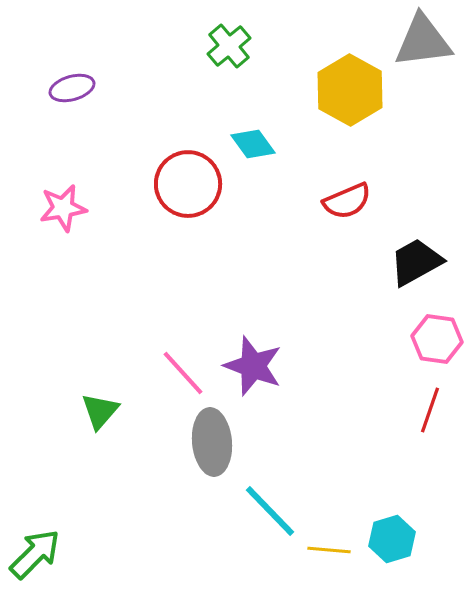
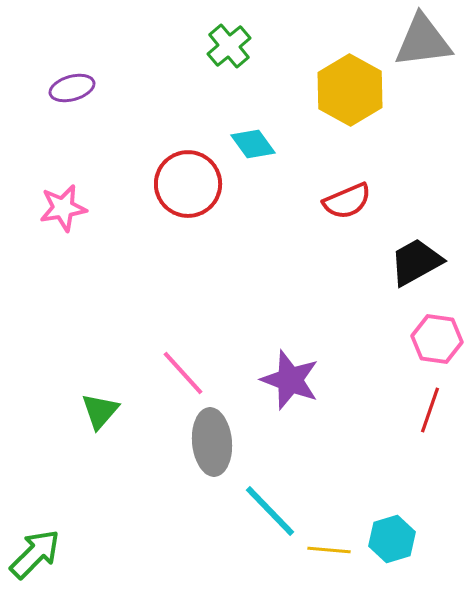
purple star: moved 37 px right, 14 px down
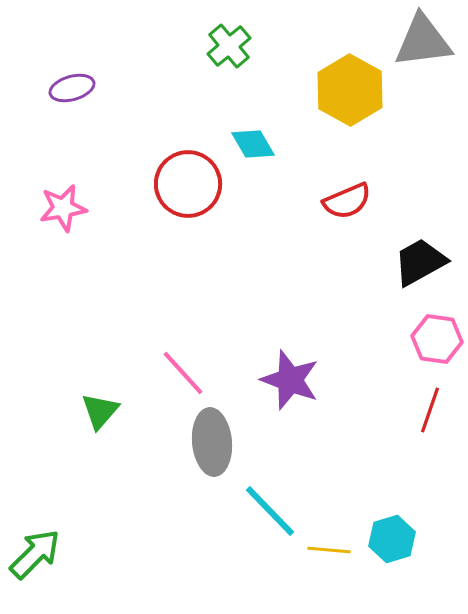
cyan diamond: rotated 6 degrees clockwise
black trapezoid: moved 4 px right
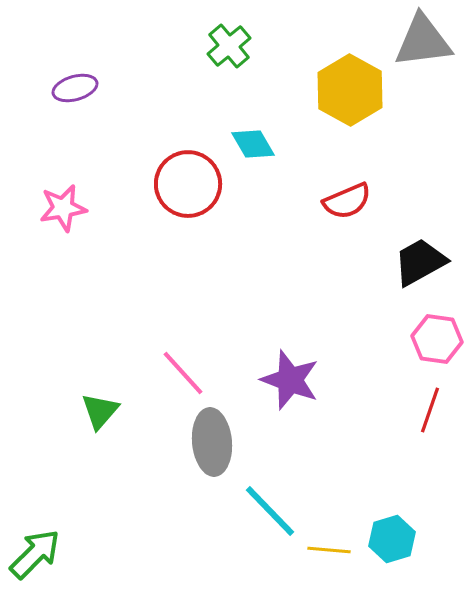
purple ellipse: moved 3 px right
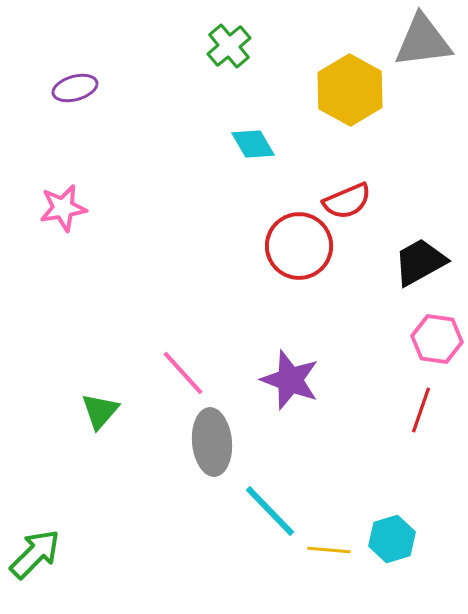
red circle: moved 111 px right, 62 px down
red line: moved 9 px left
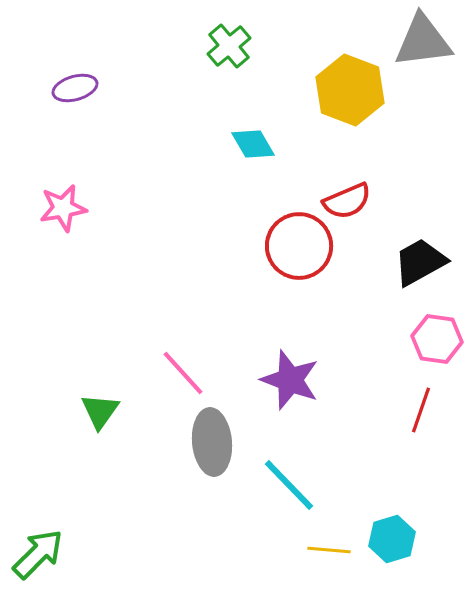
yellow hexagon: rotated 8 degrees counterclockwise
green triangle: rotated 6 degrees counterclockwise
cyan line: moved 19 px right, 26 px up
green arrow: moved 3 px right
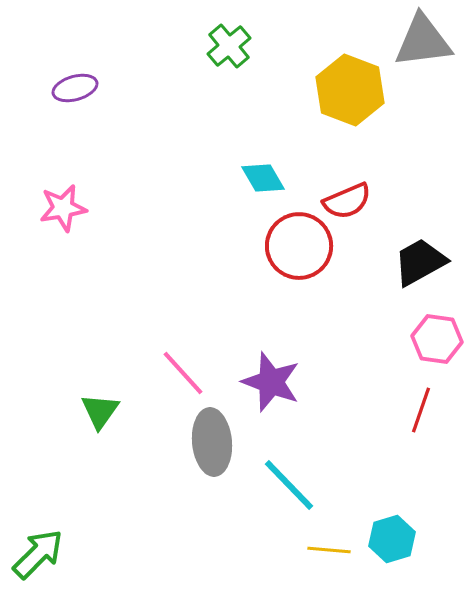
cyan diamond: moved 10 px right, 34 px down
purple star: moved 19 px left, 2 px down
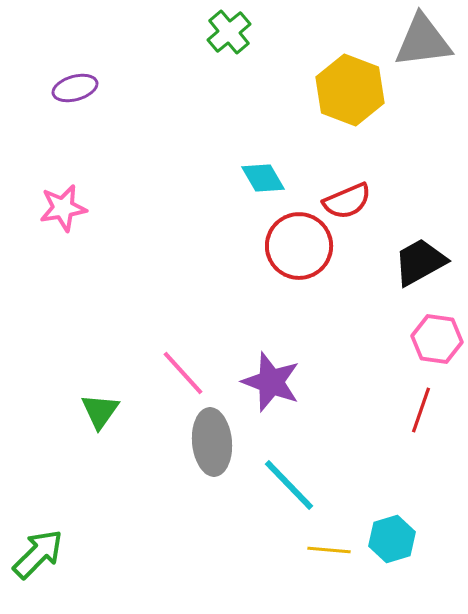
green cross: moved 14 px up
